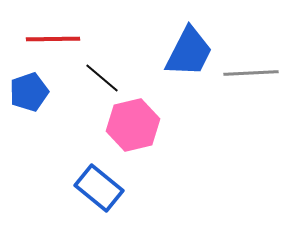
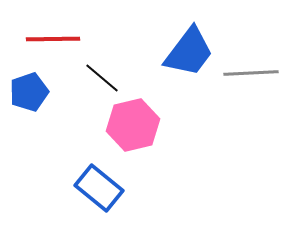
blue trapezoid: rotated 10 degrees clockwise
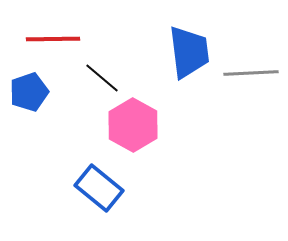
blue trapezoid: rotated 44 degrees counterclockwise
pink hexagon: rotated 18 degrees counterclockwise
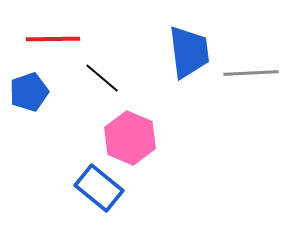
pink hexagon: moved 3 px left, 13 px down; rotated 6 degrees counterclockwise
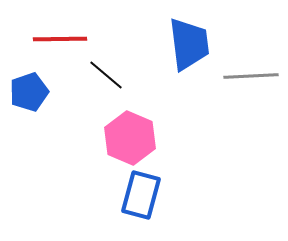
red line: moved 7 px right
blue trapezoid: moved 8 px up
gray line: moved 3 px down
black line: moved 4 px right, 3 px up
blue rectangle: moved 42 px right, 7 px down; rotated 66 degrees clockwise
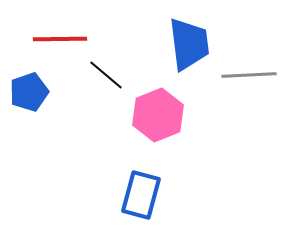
gray line: moved 2 px left, 1 px up
pink hexagon: moved 28 px right, 23 px up; rotated 15 degrees clockwise
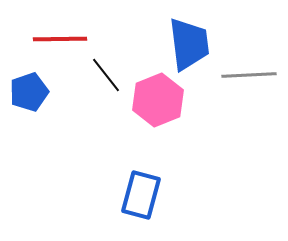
black line: rotated 12 degrees clockwise
pink hexagon: moved 15 px up
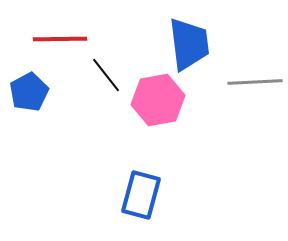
gray line: moved 6 px right, 7 px down
blue pentagon: rotated 9 degrees counterclockwise
pink hexagon: rotated 12 degrees clockwise
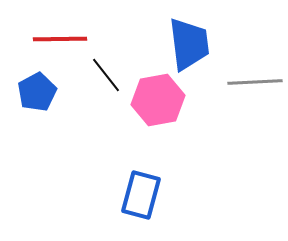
blue pentagon: moved 8 px right
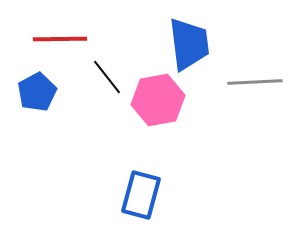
black line: moved 1 px right, 2 px down
